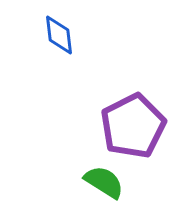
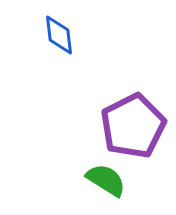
green semicircle: moved 2 px right, 2 px up
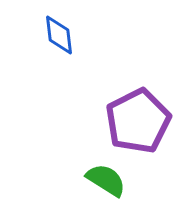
purple pentagon: moved 5 px right, 5 px up
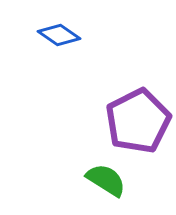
blue diamond: rotated 48 degrees counterclockwise
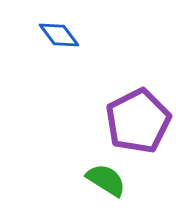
blue diamond: rotated 18 degrees clockwise
